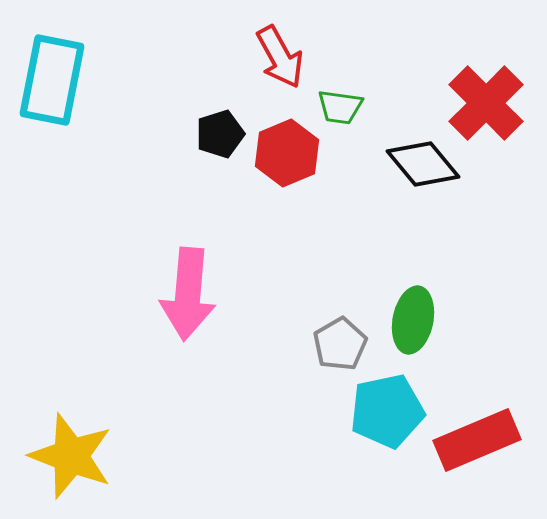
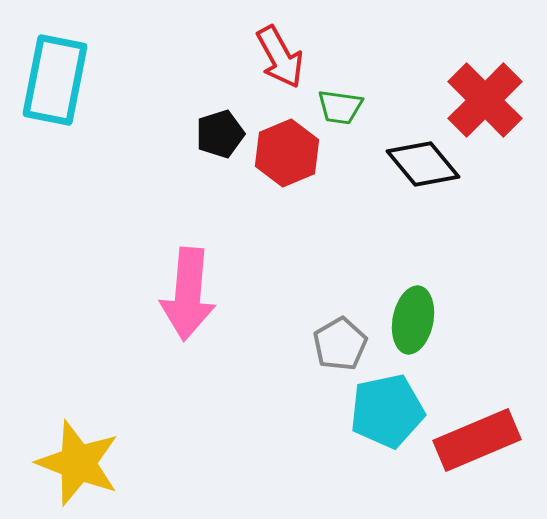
cyan rectangle: moved 3 px right
red cross: moved 1 px left, 3 px up
yellow star: moved 7 px right, 7 px down
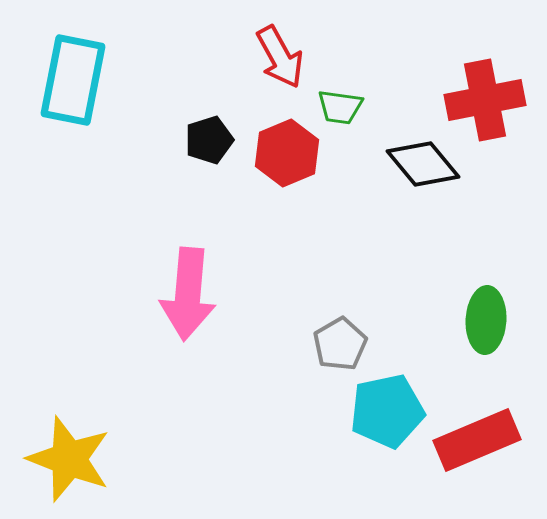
cyan rectangle: moved 18 px right
red cross: rotated 34 degrees clockwise
black pentagon: moved 11 px left, 6 px down
green ellipse: moved 73 px right; rotated 8 degrees counterclockwise
yellow star: moved 9 px left, 4 px up
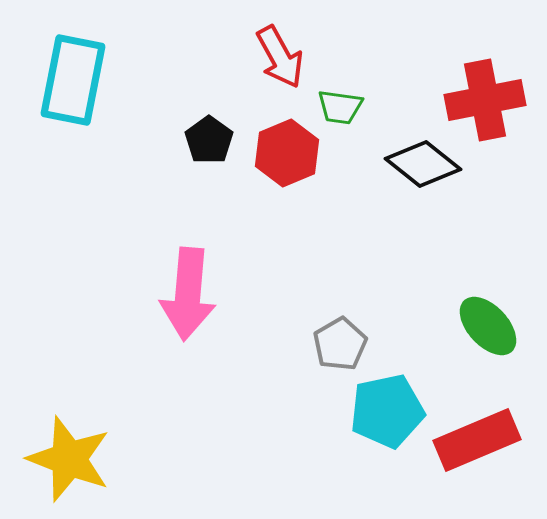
black pentagon: rotated 18 degrees counterclockwise
black diamond: rotated 12 degrees counterclockwise
green ellipse: moved 2 px right, 6 px down; rotated 46 degrees counterclockwise
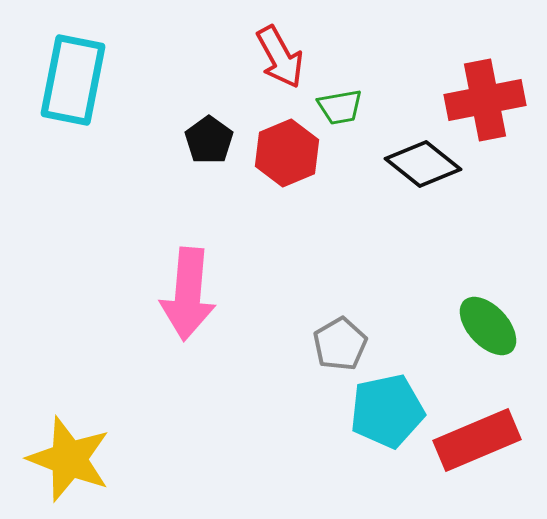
green trapezoid: rotated 18 degrees counterclockwise
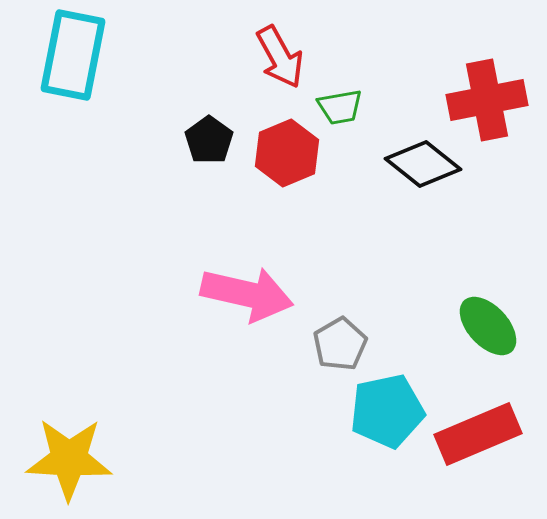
cyan rectangle: moved 25 px up
red cross: moved 2 px right
pink arrow: moved 59 px right; rotated 82 degrees counterclockwise
red rectangle: moved 1 px right, 6 px up
yellow star: rotated 18 degrees counterclockwise
